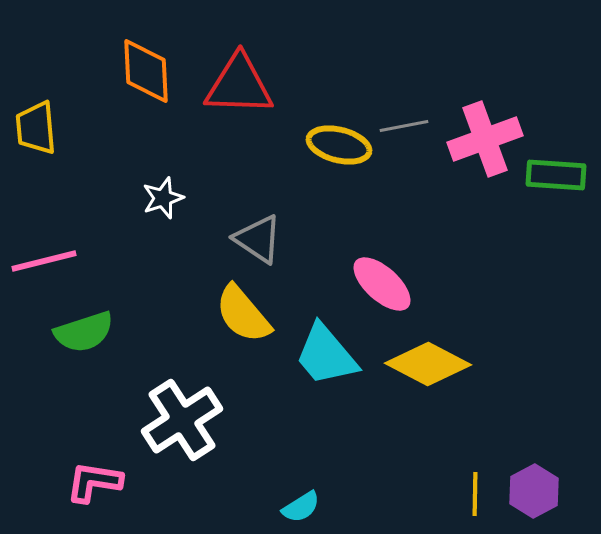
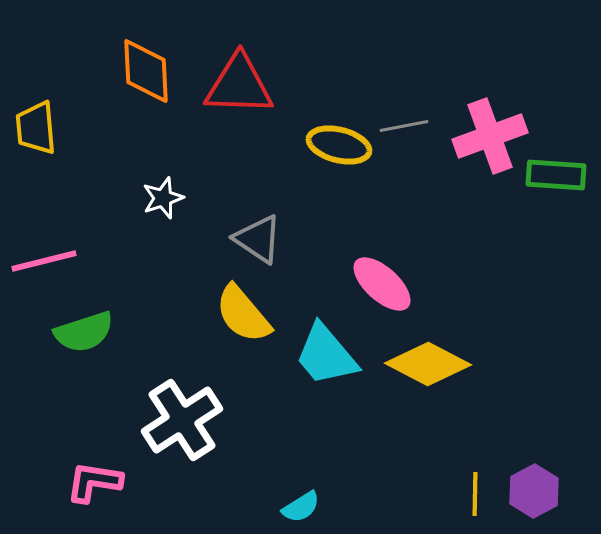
pink cross: moved 5 px right, 3 px up
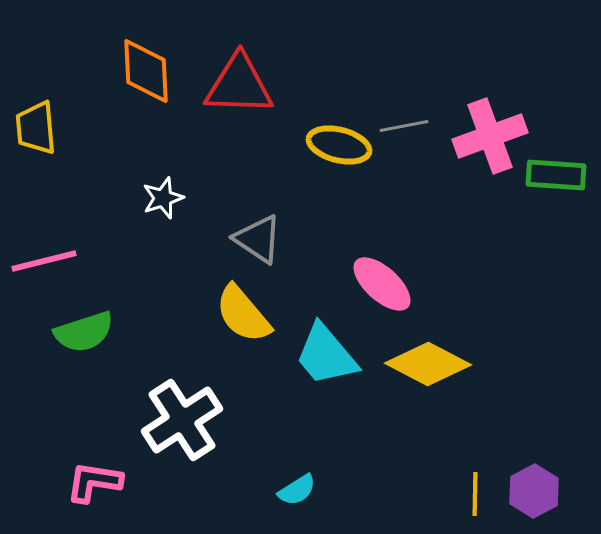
cyan semicircle: moved 4 px left, 17 px up
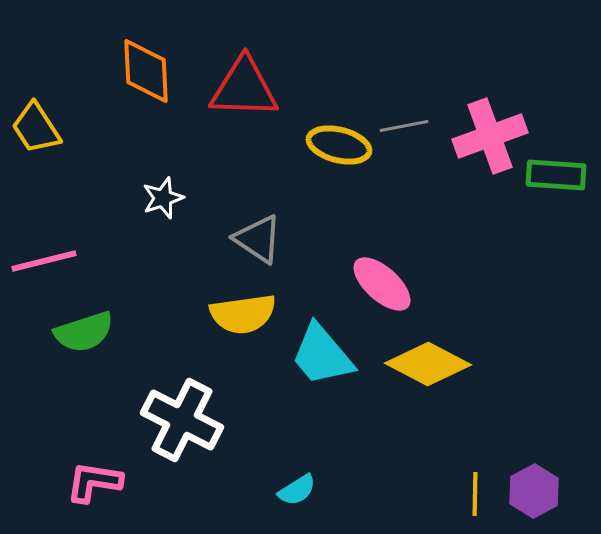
red triangle: moved 5 px right, 3 px down
yellow trapezoid: rotated 28 degrees counterclockwise
yellow semicircle: rotated 58 degrees counterclockwise
cyan trapezoid: moved 4 px left
white cross: rotated 30 degrees counterclockwise
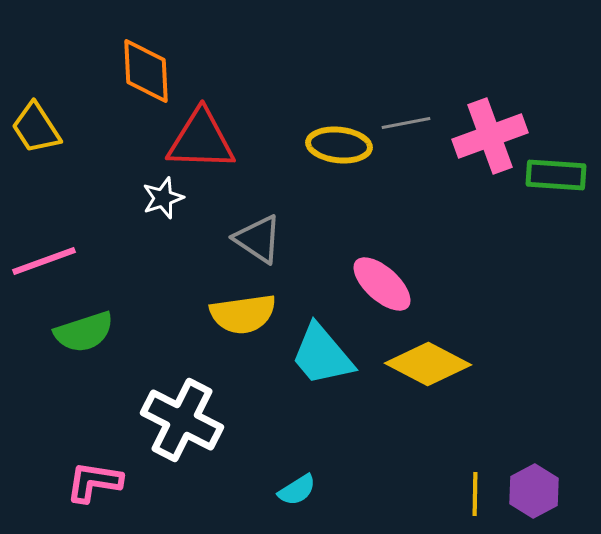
red triangle: moved 43 px left, 52 px down
gray line: moved 2 px right, 3 px up
yellow ellipse: rotated 8 degrees counterclockwise
pink line: rotated 6 degrees counterclockwise
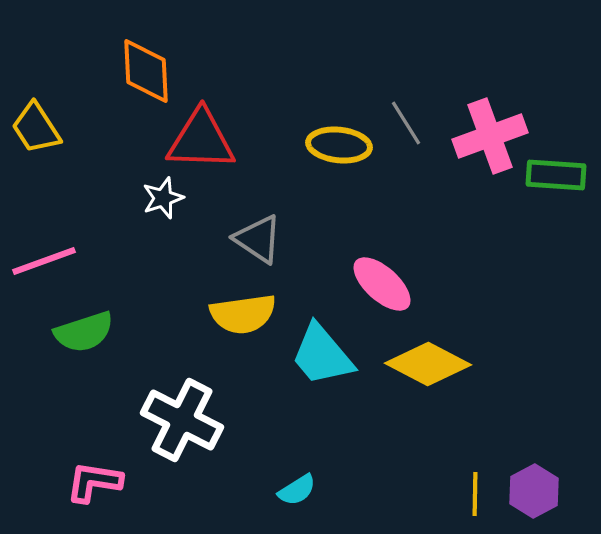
gray line: rotated 69 degrees clockwise
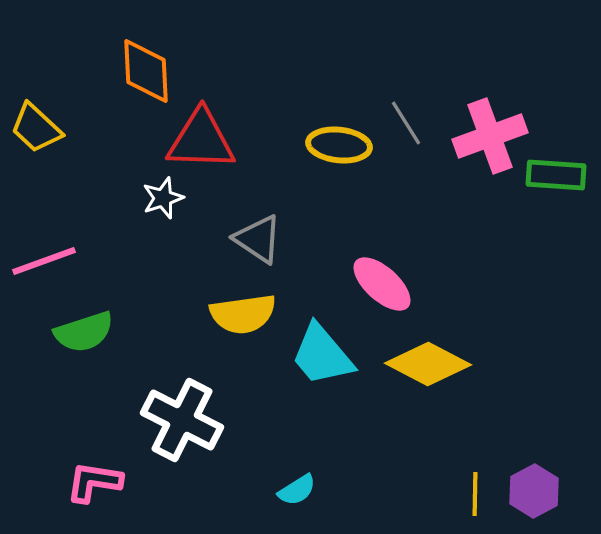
yellow trapezoid: rotated 14 degrees counterclockwise
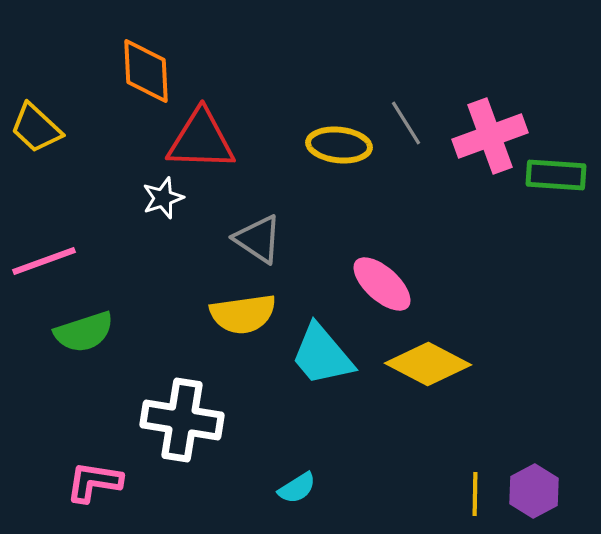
white cross: rotated 18 degrees counterclockwise
cyan semicircle: moved 2 px up
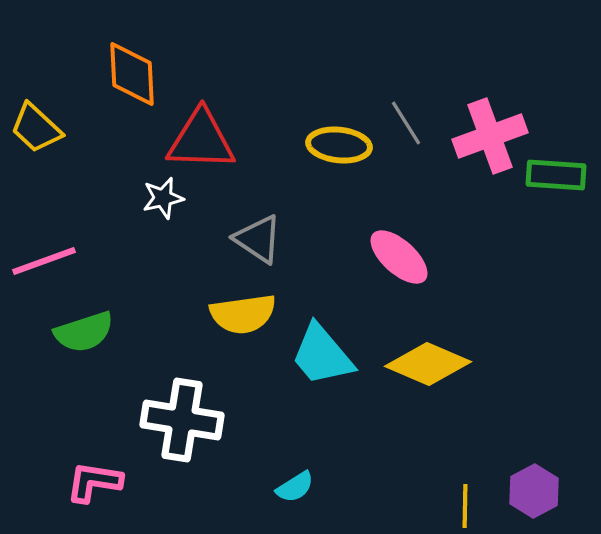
orange diamond: moved 14 px left, 3 px down
white star: rotated 6 degrees clockwise
pink ellipse: moved 17 px right, 27 px up
yellow diamond: rotated 4 degrees counterclockwise
cyan semicircle: moved 2 px left, 1 px up
yellow line: moved 10 px left, 12 px down
